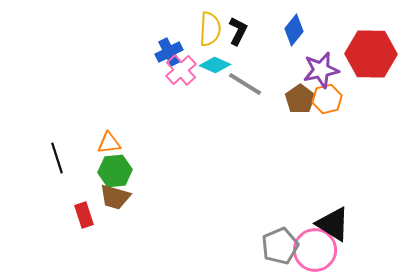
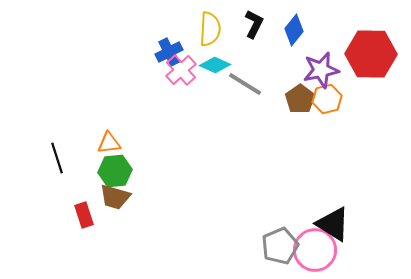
black L-shape: moved 16 px right, 7 px up
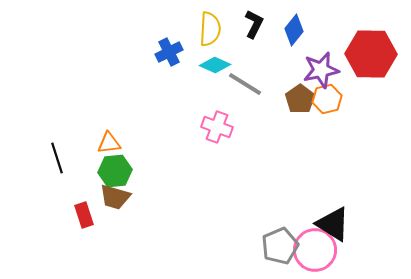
pink cross: moved 36 px right, 57 px down; rotated 28 degrees counterclockwise
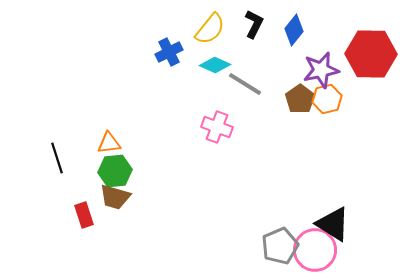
yellow semicircle: rotated 36 degrees clockwise
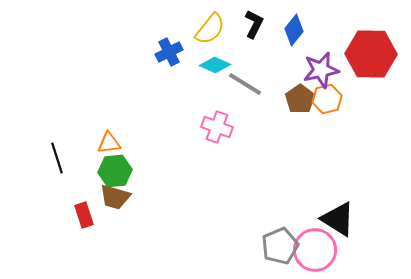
black triangle: moved 5 px right, 5 px up
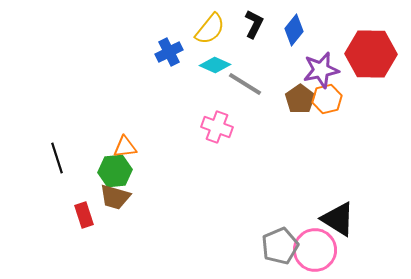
orange triangle: moved 16 px right, 4 px down
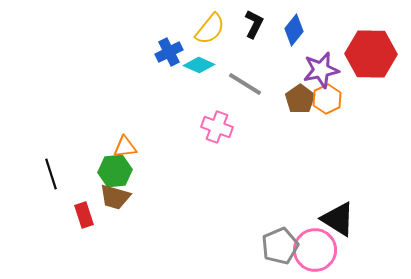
cyan diamond: moved 16 px left
orange hexagon: rotated 12 degrees counterclockwise
black line: moved 6 px left, 16 px down
